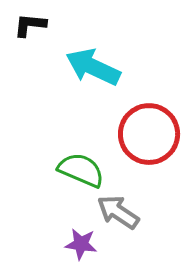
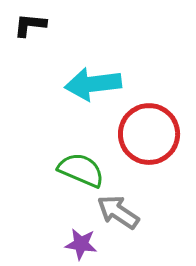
cyan arrow: moved 17 px down; rotated 32 degrees counterclockwise
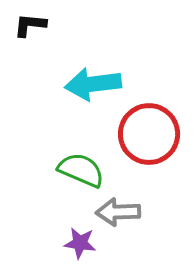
gray arrow: rotated 36 degrees counterclockwise
purple star: moved 1 px left, 1 px up
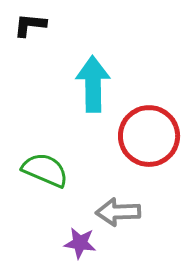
cyan arrow: rotated 96 degrees clockwise
red circle: moved 2 px down
green semicircle: moved 36 px left
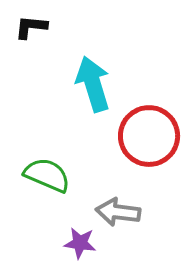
black L-shape: moved 1 px right, 2 px down
cyan arrow: rotated 16 degrees counterclockwise
green semicircle: moved 2 px right, 5 px down
gray arrow: rotated 9 degrees clockwise
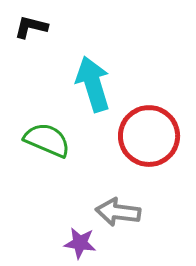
black L-shape: rotated 8 degrees clockwise
green semicircle: moved 35 px up
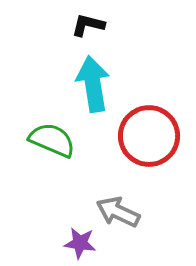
black L-shape: moved 57 px right, 2 px up
cyan arrow: rotated 8 degrees clockwise
green semicircle: moved 5 px right
gray arrow: rotated 18 degrees clockwise
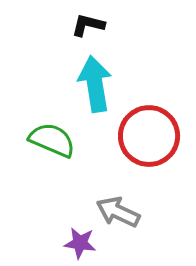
cyan arrow: moved 2 px right
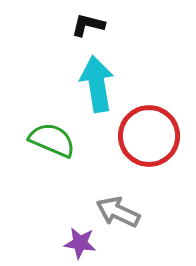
cyan arrow: moved 2 px right
